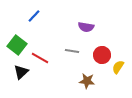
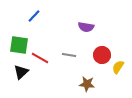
green square: moved 2 px right; rotated 30 degrees counterclockwise
gray line: moved 3 px left, 4 px down
brown star: moved 3 px down
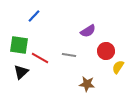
purple semicircle: moved 2 px right, 4 px down; rotated 42 degrees counterclockwise
red circle: moved 4 px right, 4 px up
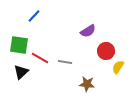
gray line: moved 4 px left, 7 px down
